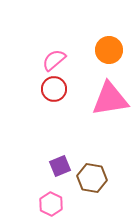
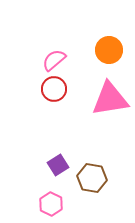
purple square: moved 2 px left, 1 px up; rotated 10 degrees counterclockwise
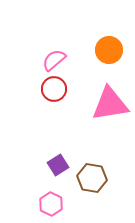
pink triangle: moved 5 px down
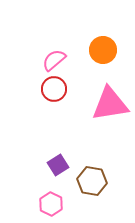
orange circle: moved 6 px left
brown hexagon: moved 3 px down
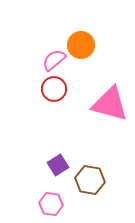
orange circle: moved 22 px left, 5 px up
pink triangle: rotated 24 degrees clockwise
brown hexagon: moved 2 px left, 1 px up
pink hexagon: rotated 20 degrees counterclockwise
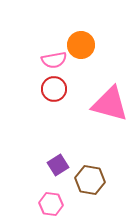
pink semicircle: rotated 150 degrees counterclockwise
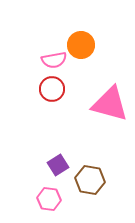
red circle: moved 2 px left
pink hexagon: moved 2 px left, 5 px up
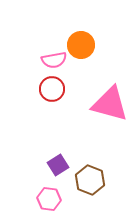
brown hexagon: rotated 12 degrees clockwise
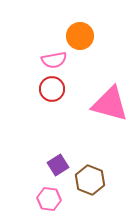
orange circle: moved 1 px left, 9 px up
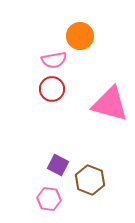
purple square: rotated 30 degrees counterclockwise
